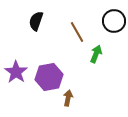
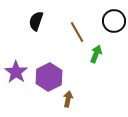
purple hexagon: rotated 16 degrees counterclockwise
brown arrow: moved 1 px down
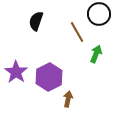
black circle: moved 15 px left, 7 px up
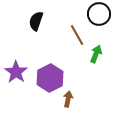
brown line: moved 3 px down
purple hexagon: moved 1 px right, 1 px down
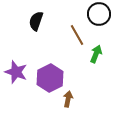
purple star: rotated 15 degrees counterclockwise
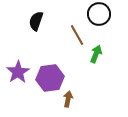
purple star: moved 2 px right; rotated 20 degrees clockwise
purple hexagon: rotated 20 degrees clockwise
